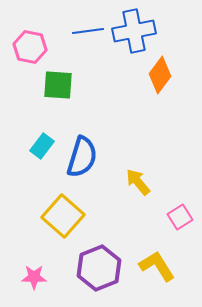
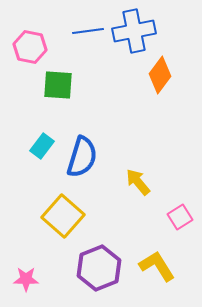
pink star: moved 8 px left, 2 px down
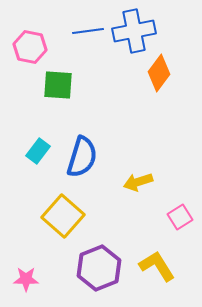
orange diamond: moved 1 px left, 2 px up
cyan rectangle: moved 4 px left, 5 px down
yellow arrow: rotated 68 degrees counterclockwise
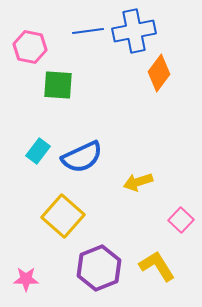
blue semicircle: rotated 48 degrees clockwise
pink square: moved 1 px right, 3 px down; rotated 15 degrees counterclockwise
